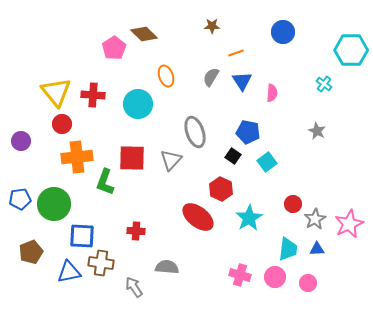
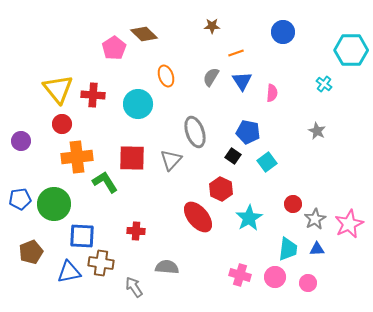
yellow triangle at (56, 92): moved 2 px right, 3 px up
green L-shape at (105, 182): rotated 128 degrees clockwise
red ellipse at (198, 217): rotated 12 degrees clockwise
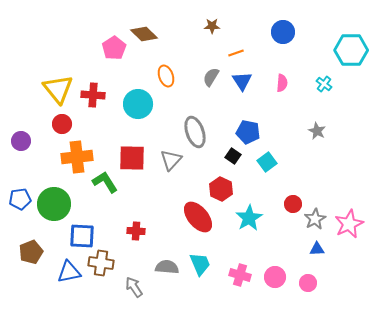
pink semicircle at (272, 93): moved 10 px right, 10 px up
cyan trapezoid at (288, 249): moved 88 px left, 15 px down; rotated 30 degrees counterclockwise
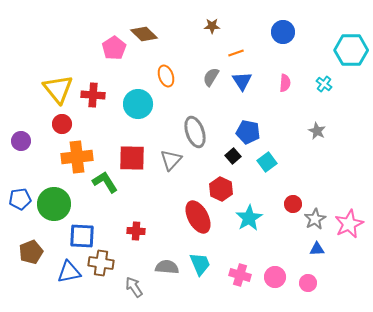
pink semicircle at (282, 83): moved 3 px right
black square at (233, 156): rotated 14 degrees clockwise
red ellipse at (198, 217): rotated 12 degrees clockwise
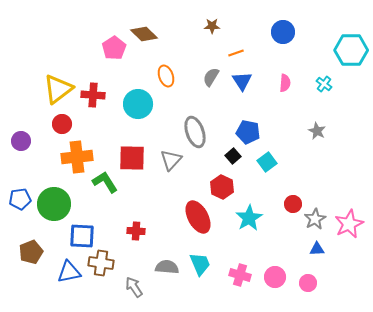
yellow triangle at (58, 89): rotated 32 degrees clockwise
red hexagon at (221, 189): moved 1 px right, 2 px up
